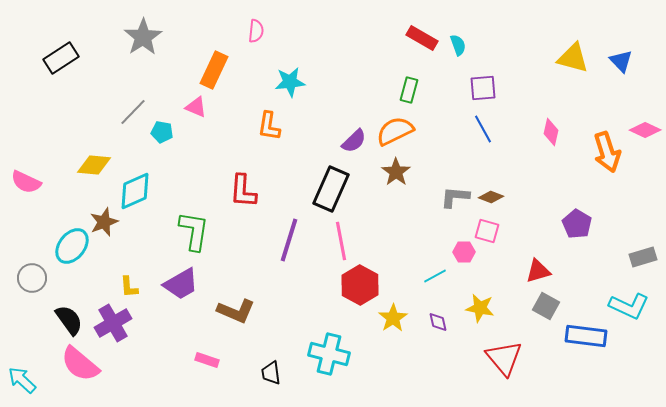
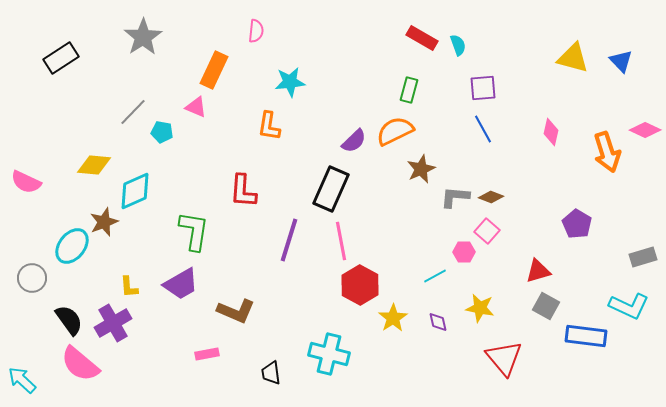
brown star at (396, 172): moved 25 px right, 3 px up; rotated 12 degrees clockwise
pink square at (487, 231): rotated 25 degrees clockwise
pink rectangle at (207, 360): moved 6 px up; rotated 30 degrees counterclockwise
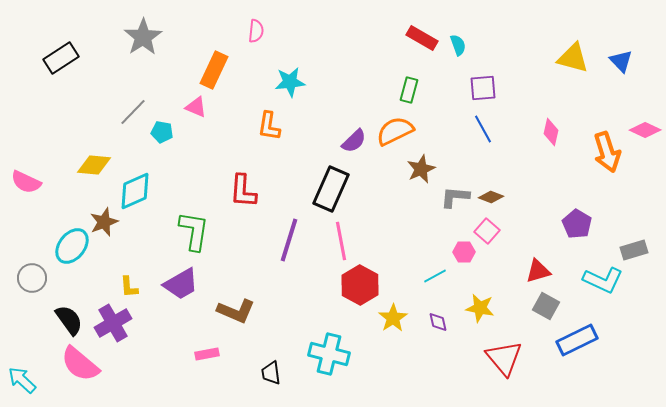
gray rectangle at (643, 257): moved 9 px left, 7 px up
cyan L-shape at (629, 306): moved 26 px left, 26 px up
blue rectangle at (586, 336): moved 9 px left, 4 px down; rotated 33 degrees counterclockwise
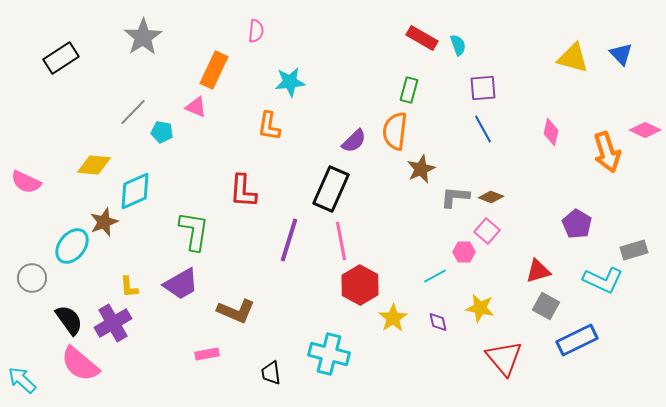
blue triangle at (621, 61): moved 7 px up
orange semicircle at (395, 131): rotated 57 degrees counterclockwise
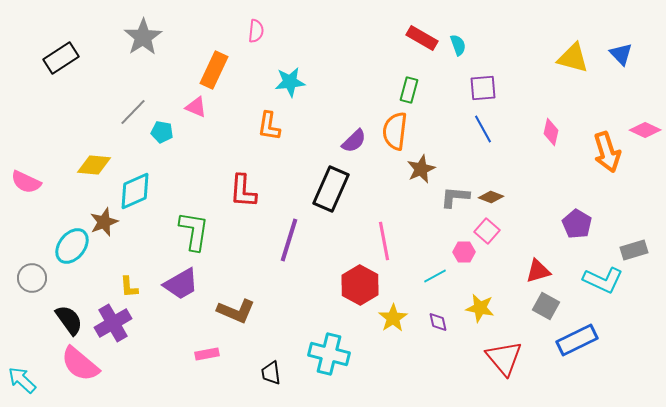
pink line at (341, 241): moved 43 px right
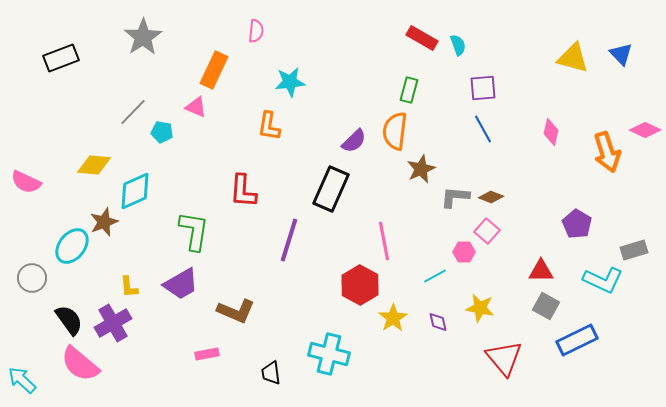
black rectangle at (61, 58): rotated 12 degrees clockwise
red triangle at (538, 271): moved 3 px right; rotated 16 degrees clockwise
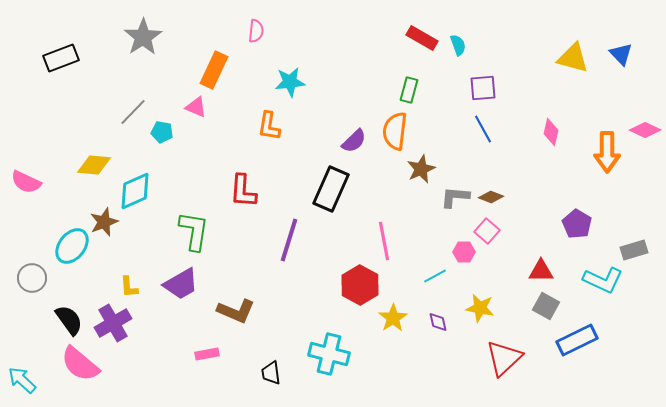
orange arrow at (607, 152): rotated 18 degrees clockwise
red triangle at (504, 358): rotated 27 degrees clockwise
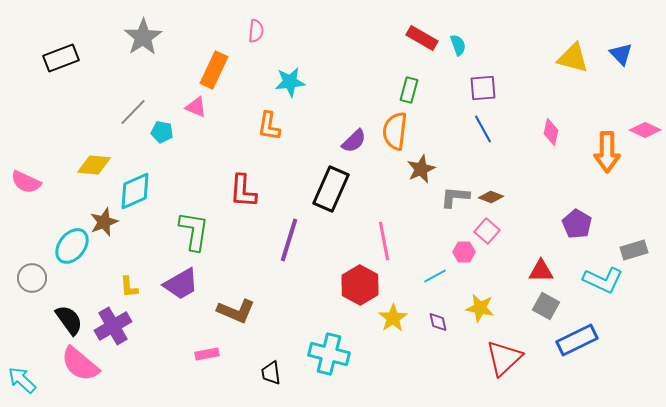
purple cross at (113, 323): moved 3 px down
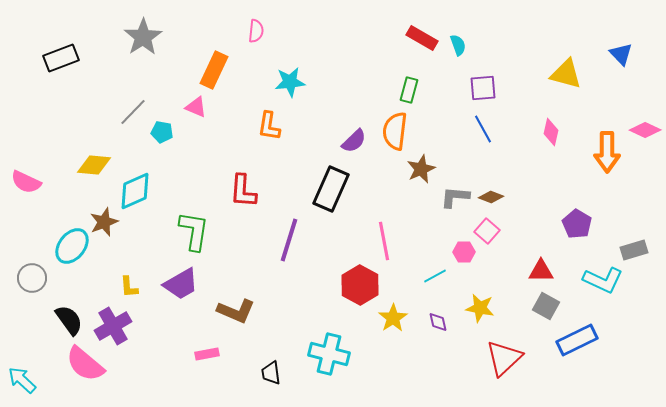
yellow triangle at (573, 58): moved 7 px left, 16 px down
pink semicircle at (80, 364): moved 5 px right
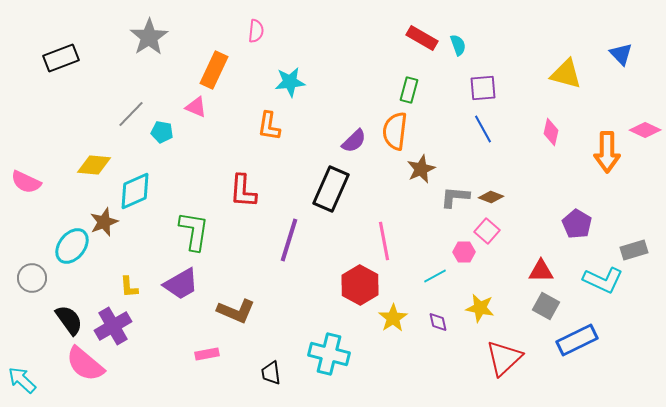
gray star at (143, 37): moved 6 px right
gray line at (133, 112): moved 2 px left, 2 px down
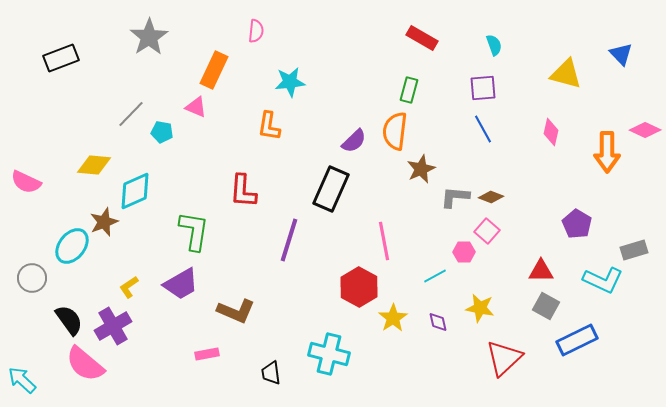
cyan semicircle at (458, 45): moved 36 px right
red hexagon at (360, 285): moved 1 px left, 2 px down
yellow L-shape at (129, 287): rotated 60 degrees clockwise
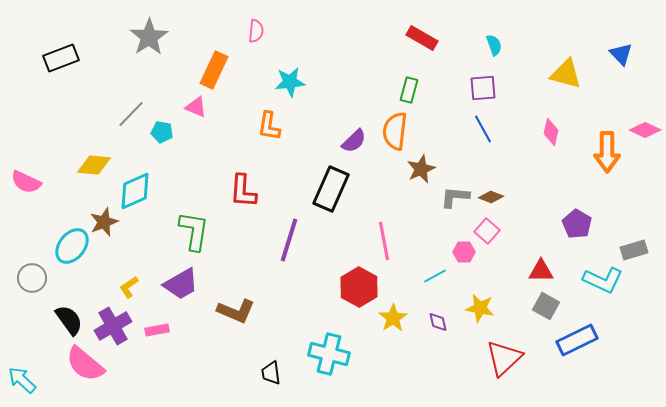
pink rectangle at (207, 354): moved 50 px left, 24 px up
